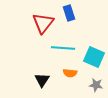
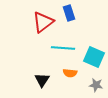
red triangle: moved 1 px up; rotated 15 degrees clockwise
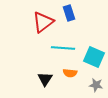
black triangle: moved 3 px right, 1 px up
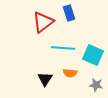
cyan square: moved 1 px left, 2 px up
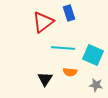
orange semicircle: moved 1 px up
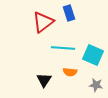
black triangle: moved 1 px left, 1 px down
